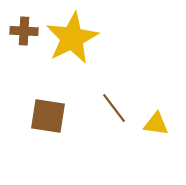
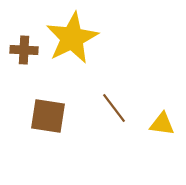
brown cross: moved 19 px down
yellow triangle: moved 6 px right
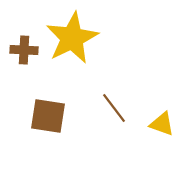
yellow triangle: rotated 12 degrees clockwise
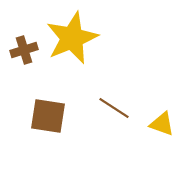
yellow star: rotated 4 degrees clockwise
brown cross: rotated 20 degrees counterclockwise
brown line: rotated 20 degrees counterclockwise
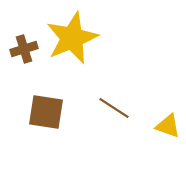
brown cross: moved 1 px up
brown square: moved 2 px left, 4 px up
yellow triangle: moved 6 px right, 2 px down
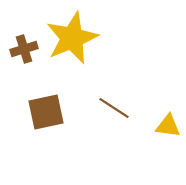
brown square: rotated 21 degrees counterclockwise
yellow triangle: rotated 12 degrees counterclockwise
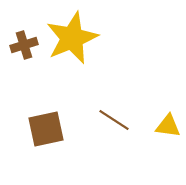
brown cross: moved 4 px up
brown line: moved 12 px down
brown square: moved 17 px down
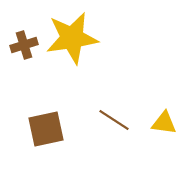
yellow star: rotated 14 degrees clockwise
yellow triangle: moved 4 px left, 3 px up
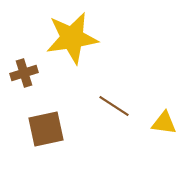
brown cross: moved 28 px down
brown line: moved 14 px up
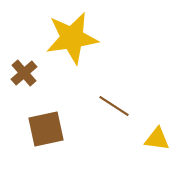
brown cross: rotated 24 degrees counterclockwise
yellow triangle: moved 7 px left, 16 px down
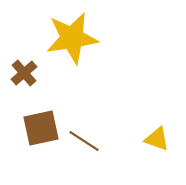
brown line: moved 30 px left, 35 px down
brown square: moved 5 px left, 1 px up
yellow triangle: rotated 12 degrees clockwise
